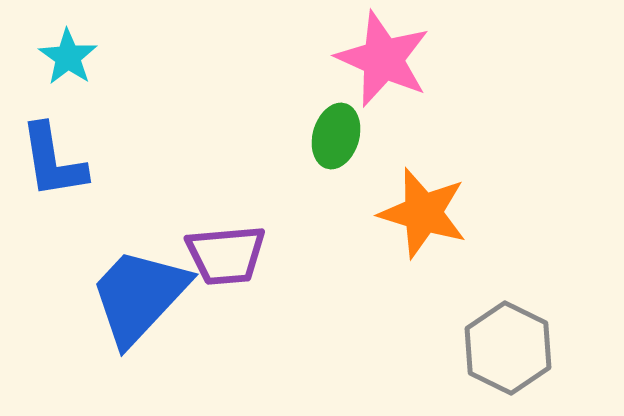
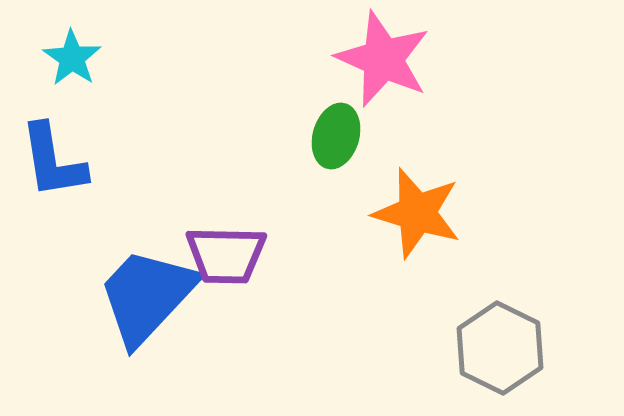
cyan star: moved 4 px right, 1 px down
orange star: moved 6 px left
purple trapezoid: rotated 6 degrees clockwise
blue trapezoid: moved 8 px right
gray hexagon: moved 8 px left
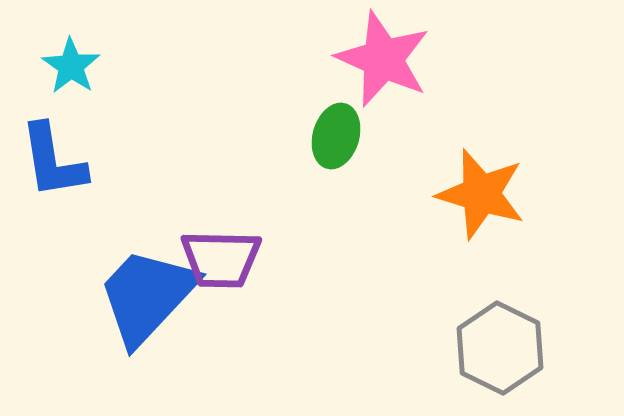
cyan star: moved 1 px left, 8 px down
orange star: moved 64 px right, 19 px up
purple trapezoid: moved 5 px left, 4 px down
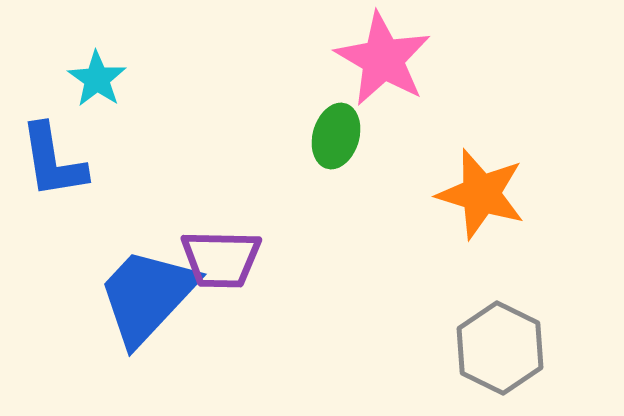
pink star: rotated 6 degrees clockwise
cyan star: moved 26 px right, 13 px down
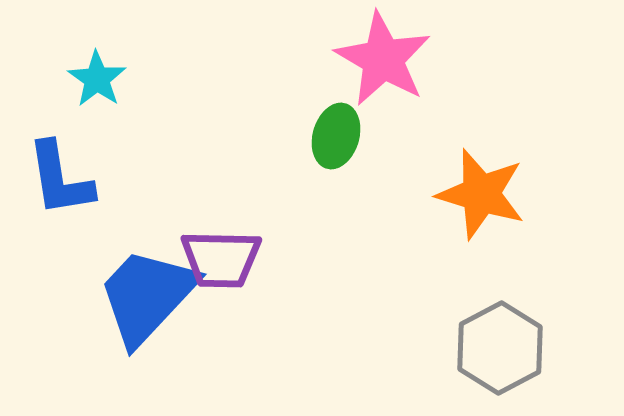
blue L-shape: moved 7 px right, 18 px down
gray hexagon: rotated 6 degrees clockwise
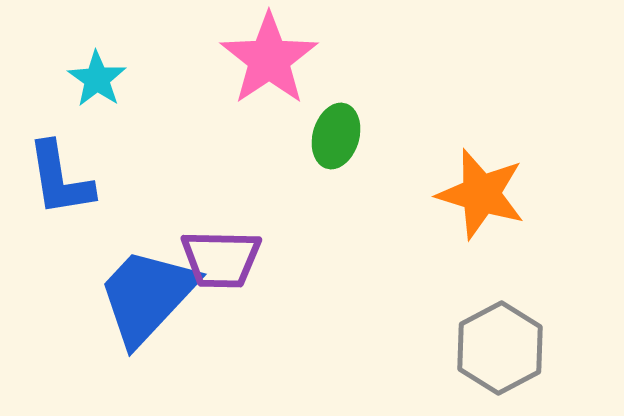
pink star: moved 114 px left; rotated 8 degrees clockwise
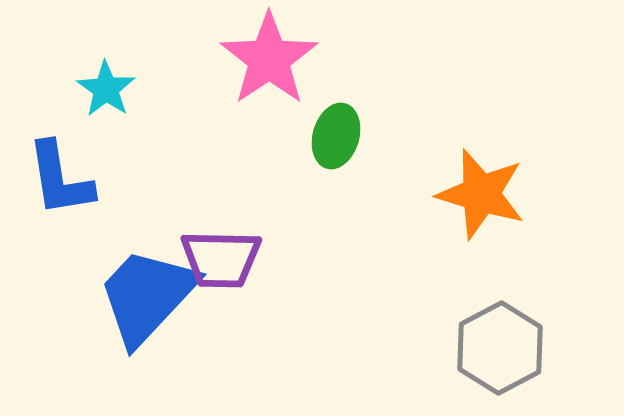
cyan star: moved 9 px right, 10 px down
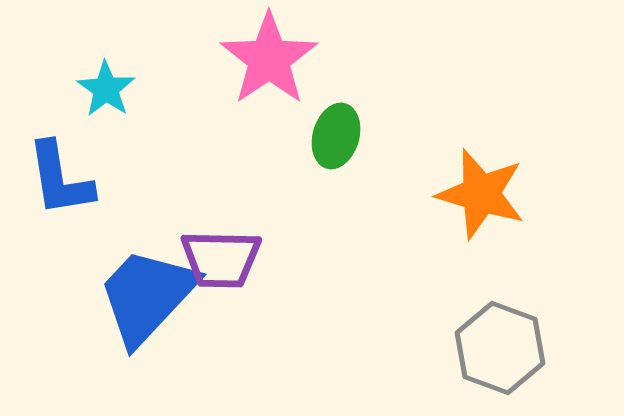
gray hexagon: rotated 12 degrees counterclockwise
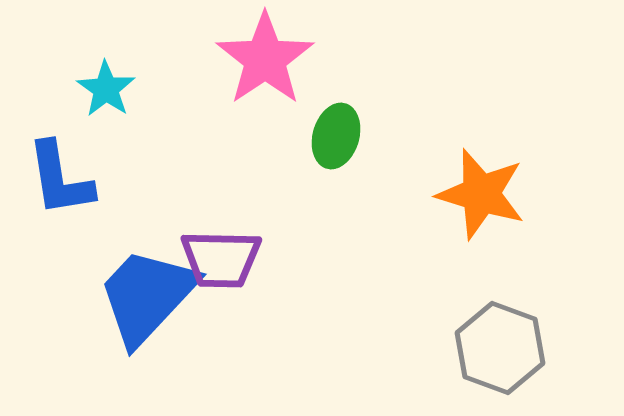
pink star: moved 4 px left
